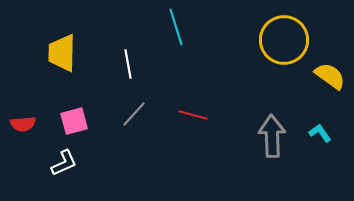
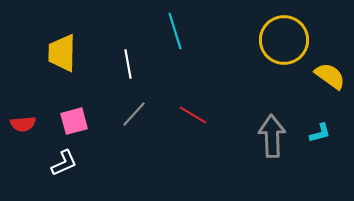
cyan line: moved 1 px left, 4 px down
red line: rotated 16 degrees clockwise
cyan L-shape: rotated 110 degrees clockwise
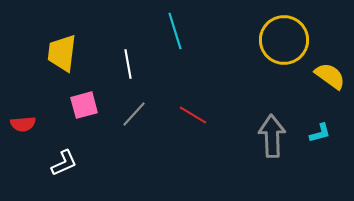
yellow trapezoid: rotated 6 degrees clockwise
pink square: moved 10 px right, 16 px up
